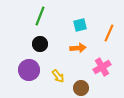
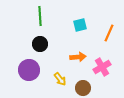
green line: rotated 24 degrees counterclockwise
orange arrow: moved 9 px down
yellow arrow: moved 2 px right, 3 px down
brown circle: moved 2 px right
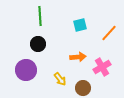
orange line: rotated 18 degrees clockwise
black circle: moved 2 px left
purple circle: moved 3 px left
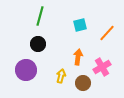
green line: rotated 18 degrees clockwise
orange line: moved 2 px left
orange arrow: rotated 77 degrees counterclockwise
yellow arrow: moved 1 px right, 3 px up; rotated 128 degrees counterclockwise
brown circle: moved 5 px up
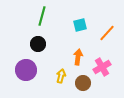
green line: moved 2 px right
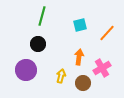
orange arrow: moved 1 px right
pink cross: moved 1 px down
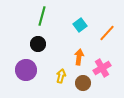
cyan square: rotated 24 degrees counterclockwise
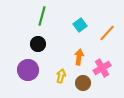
purple circle: moved 2 px right
